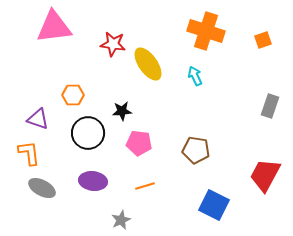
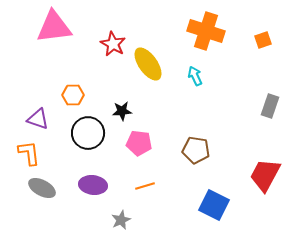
red star: rotated 20 degrees clockwise
purple ellipse: moved 4 px down
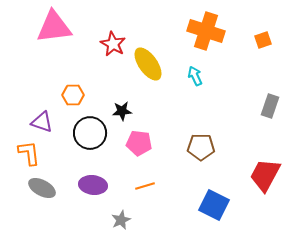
purple triangle: moved 4 px right, 3 px down
black circle: moved 2 px right
brown pentagon: moved 5 px right, 3 px up; rotated 8 degrees counterclockwise
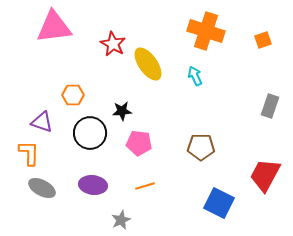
orange L-shape: rotated 8 degrees clockwise
blue square: moved 5 px right, 2 px up
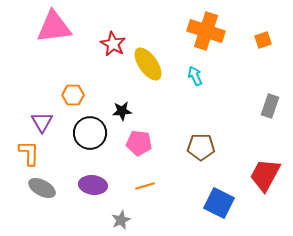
purple triangle: rotated 40 degrees clockwise
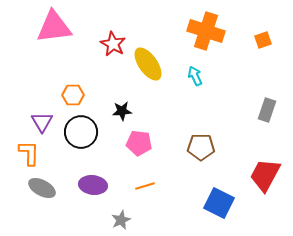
gray rectangle: moved 3 px left, 4 px down
black circle: moved 9 px left, 1 px up
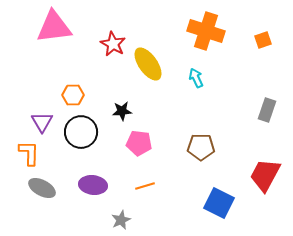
cyan arrow: moved 1 px right, 2 px down
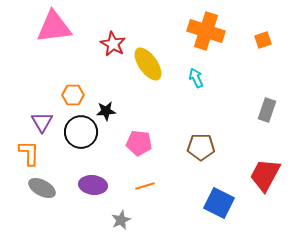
black star: moved 16 px left
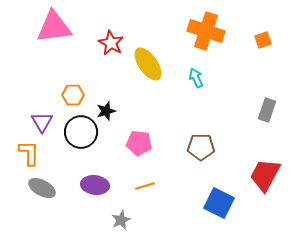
red star: moved 2 px left, 1 px up
black star: rotated 12 degrees counterclockwise
purple ellipse: moved 2 px right
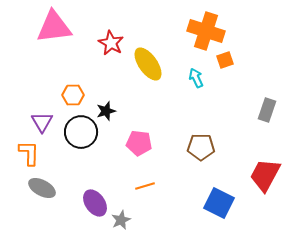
orange square: moved 38 px left, 20 px down
purple ellipse: moved 18 px down; rotated 48 degrees clockwise
